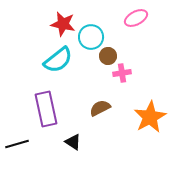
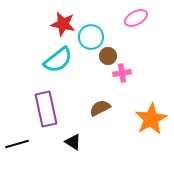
orange star: moved 1 px right, 2 px down
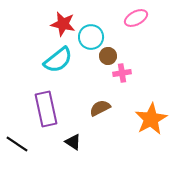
black line: rotated 50 degrees clockwise
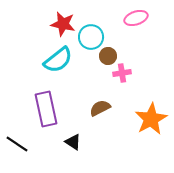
pink ellipse: rotated 10 degrees clockwise
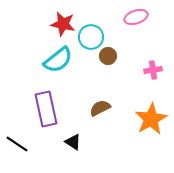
pink ellipse: moved 1 px up
pink cross: moved 31 px right, 3 px up
